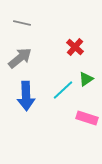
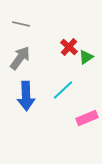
gray line: moved 1 px left, 1 px down
red cross: moved 6 px left
gray arrow: rotated 15 degrees counterclockwise
green triangle: moved 22 px up
pink rectangle: rotated 40 degrees counterclockwise
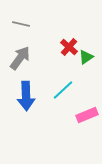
pink rectangle: moved 3 px up
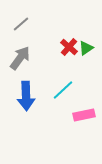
gray line: rotated 54 degrees counterclockwise
green triangle: moved 9 px up
pink rectangle: moved 3 px left; rotated 10 degrees clockwise
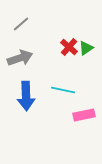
gray arrow: rotated 35 degrees clockwise
cyan line: rotated 55 degrees clockwise
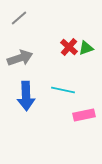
gray line: moved 2 px left, 6 px up
green triangle: rotated 14 degrees clockwise
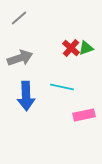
red cross: moved 2 px right, 1 px down
cyan line: moved 1 px left, 3 px up
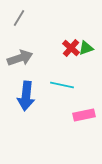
gray line: rotated 18 degrees counterclockwise
cyan line: moved 2 px up
blue arrow: rotated 8 degrees clockwise
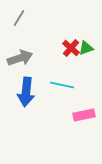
blue arrow: moved 4 px up
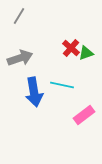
gray line: moved 2 px up
green triangle: moved 5 px down
blue arrow: moved 8 px right; rotated 16 degrees counterclockwise
pink rectangle: rotated 25 degrees counterclockwise
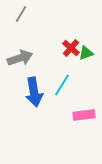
gray line: moved 2 px right, 2 px up
cyan line: rotated 70 degrees counterclockwise
pink rectangle: rotated 30 degrees clockwise
